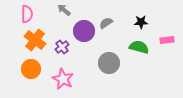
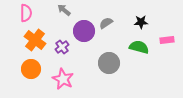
pink semicircle: moved 1 px left, 1 px up
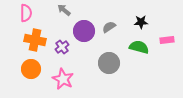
gray semicircle: moved 3 px right, 4 px down
orange cross: rotated 25 degrees counterclockwise
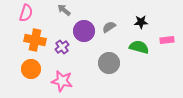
pink semicircle: rotated 18 degrees clockwise
pink star: moved 1 px left, 2 px down; rotated 15 degrees counterclockwise
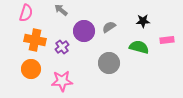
gray arrow: moved 3 px left
black star: moved 2 px right, 1 px up
pink star: rotated 15 degrees counterclockwise
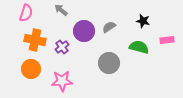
black star: rotated 16 degrees clockwise
